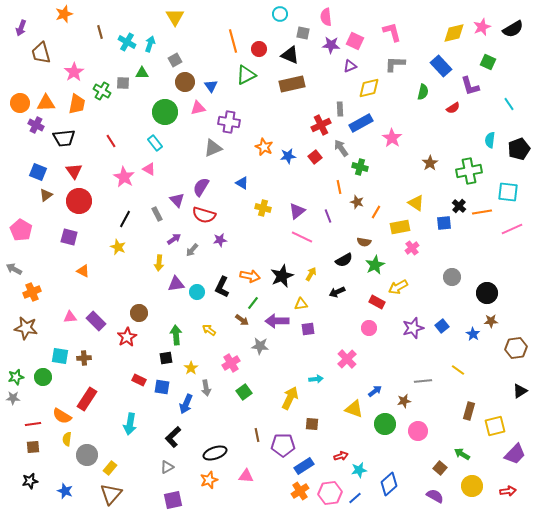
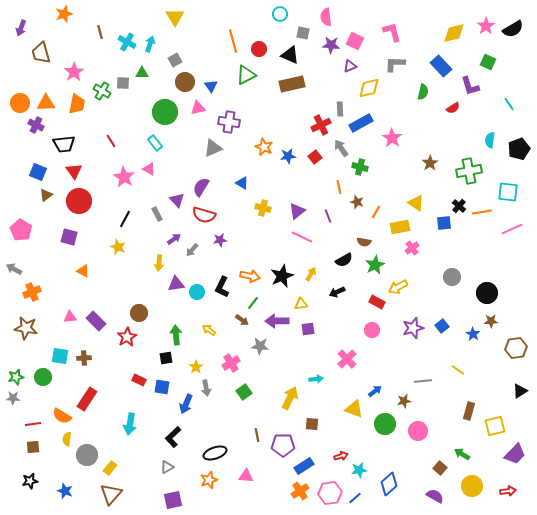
pink star at (482, 27): moved 4 px right, 1 px up; rotated 12 degrees counterclockwise
black trapezoid at (64, 138): moved 6 px down
pink circle at (369, 328): moved 3 px right, 2 px down
yellow star at (191, 368): moved 5 px right, 1 px up
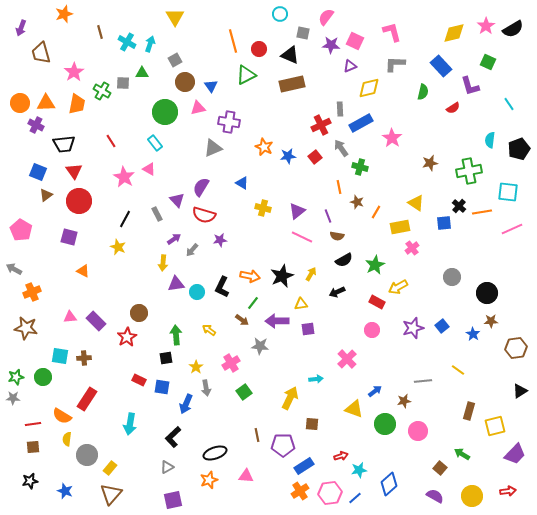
pink semicircle at (326, 17): rotated 42 degrees clockwise
brown star at (430, 163): rotated 21 degrees clockwise
brown semicircle at (364, 242): moved 27 px left, 6 px up
yellow arrow at (159, 263): moved 4 px right
yellow circle at (472, 486): moved 10 px down
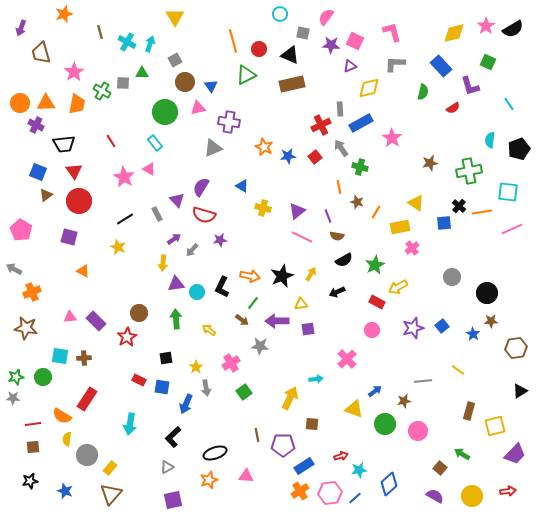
blue triangle at (242, 183): moved 3 px down
black line at (125, 219): rotated 30 degrees clockwise
green arrow at (176, 335): moved 16 px up
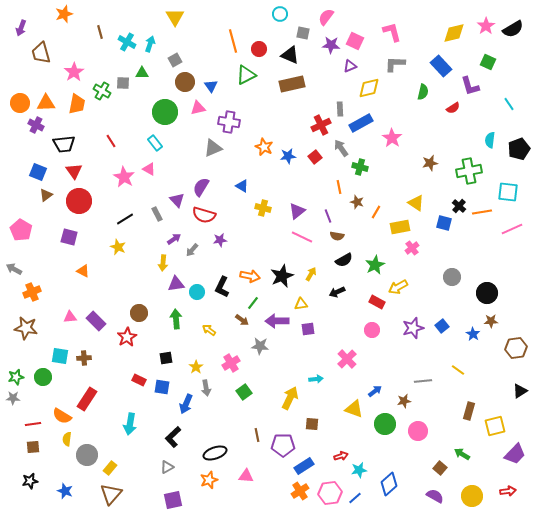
blue square at (444, 223): rotated 21 degrees clockwise
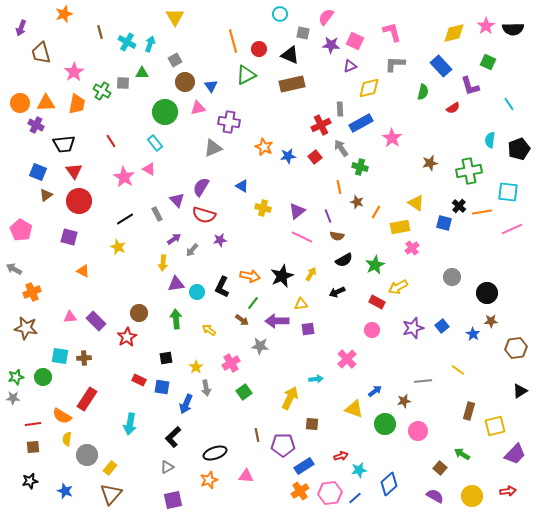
black semicircle at (513, 29): rotated 30 degrees clockwise
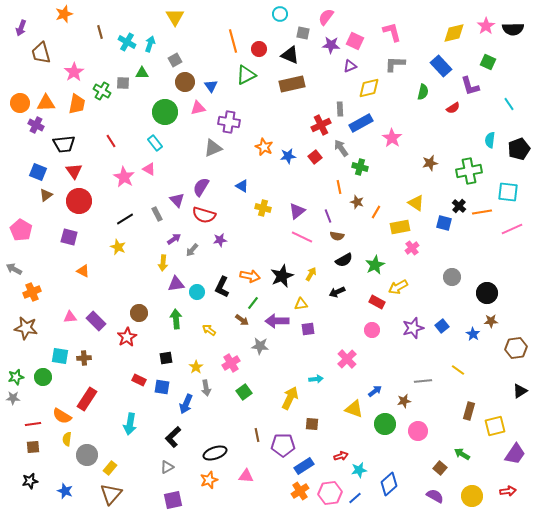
purple trapezoid at (515, 454): rotated 10 degrees counterclockwise
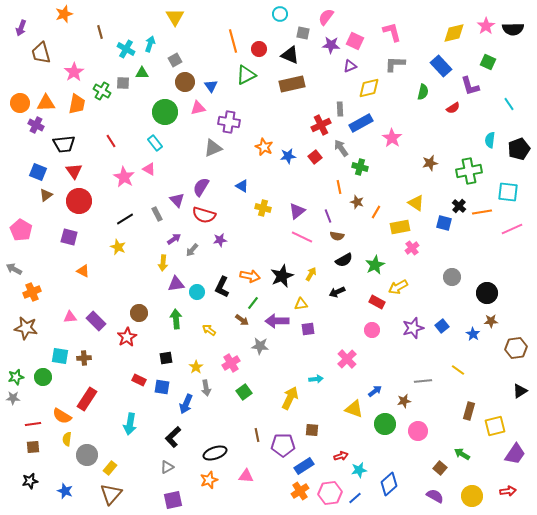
cyan cross at (127, 42): moved 1 px left, 7 px down
brown square at (312, 424): moved 6 px down
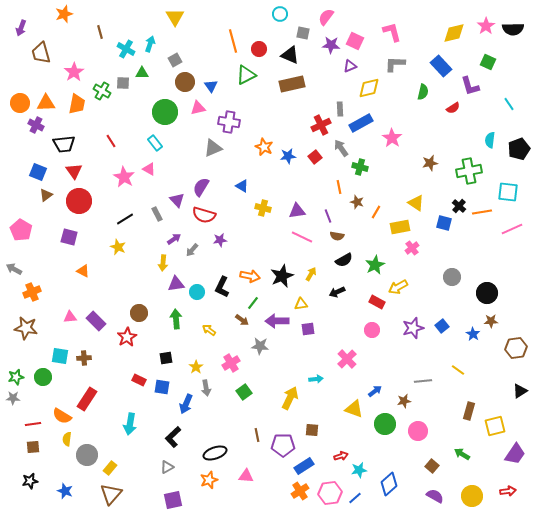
purple triangle at (297, 211): rotated 30 degrees clockwise
brown square at (440, 468): moved 8 px left, 2 px up
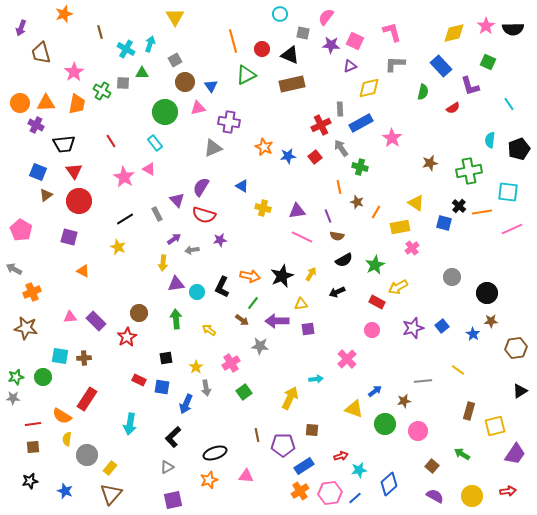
red circle at (259, 49): moved 3 px right
gray arrow at (192, 250): rotated 40 degrees clockwise
